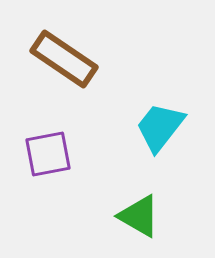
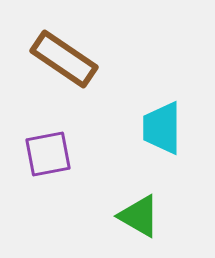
cyan trapezoid: moved 2 px right, 1 px down; rotated 38 degrees counterclockwise
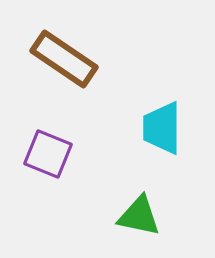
purple square: rotated 33 degrees clockwise
green triangle: rotated 18 degrees counterclockwise
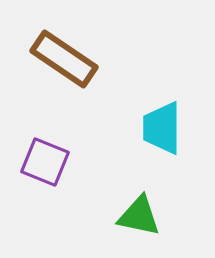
purple square: moved 3 px left, 8 px down
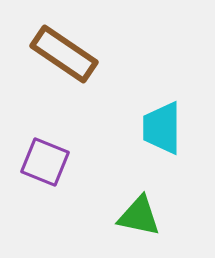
brown rectangle: moved 5 px up
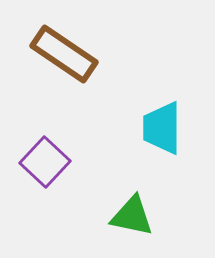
purple square: rotated 21 degrees clockwise
green triangle: moved 7 px left
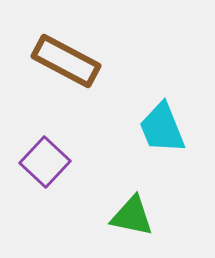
brown rectangle: moved 2 px right, 7 px down; rotated 6 degrees counterclockwise
cyan trapezoid: rotated 22 degrees counterclockwise
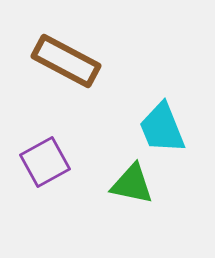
purple square: rotated 18 degrees clockwise
green triangle: moved 32 px up
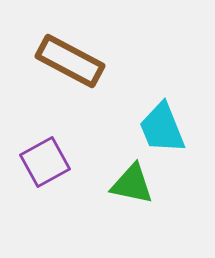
brown rectangle: moved 4 px right
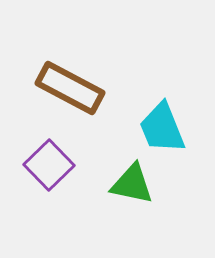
brown rectangle: moved 27 px down
purple square: moved 4 px right, 3 px down; rotated 15 degrees counterclockwise
